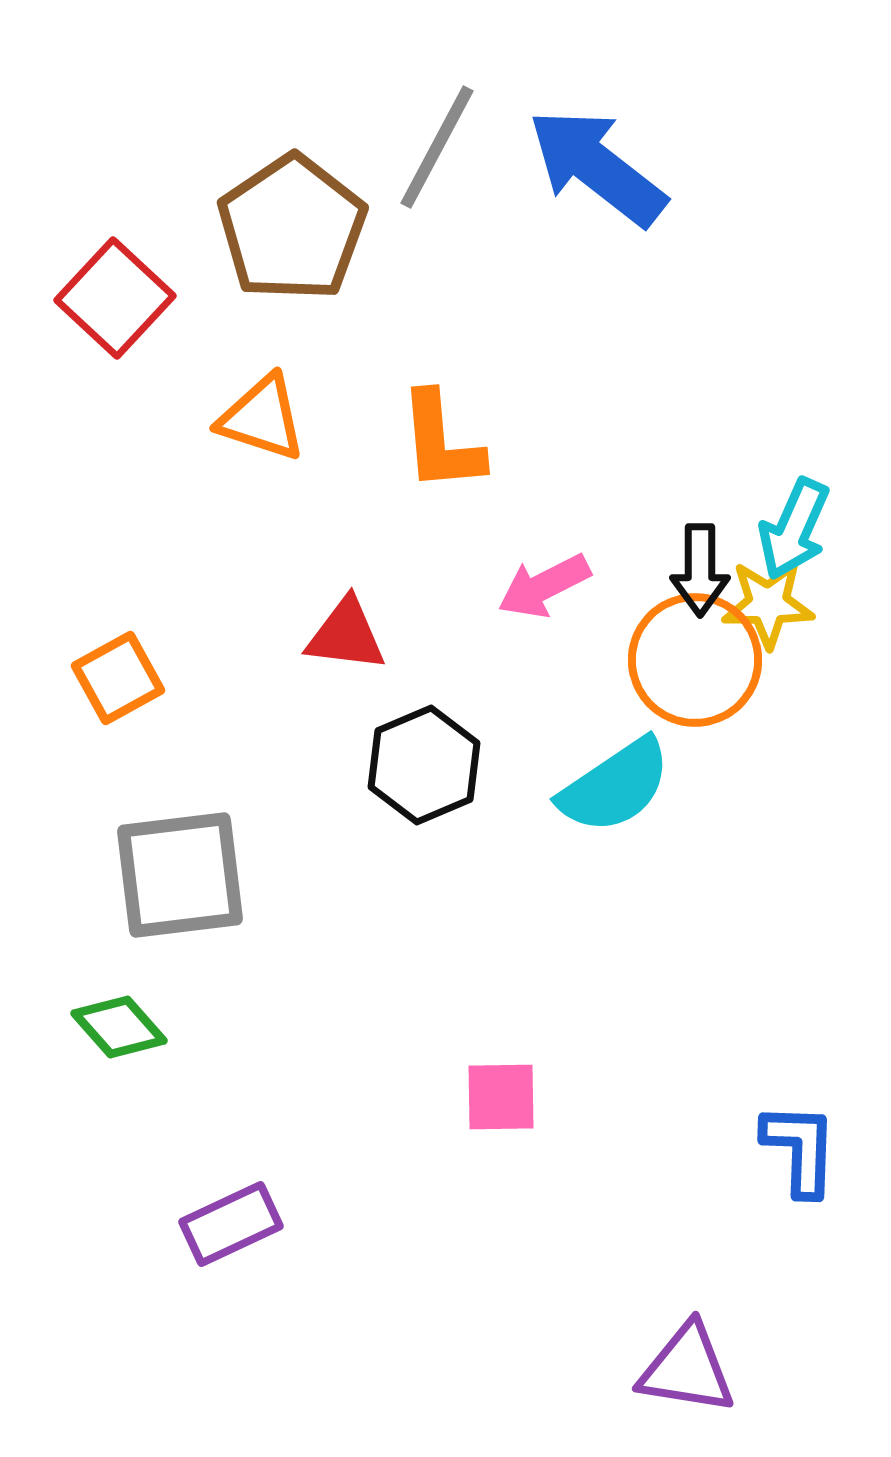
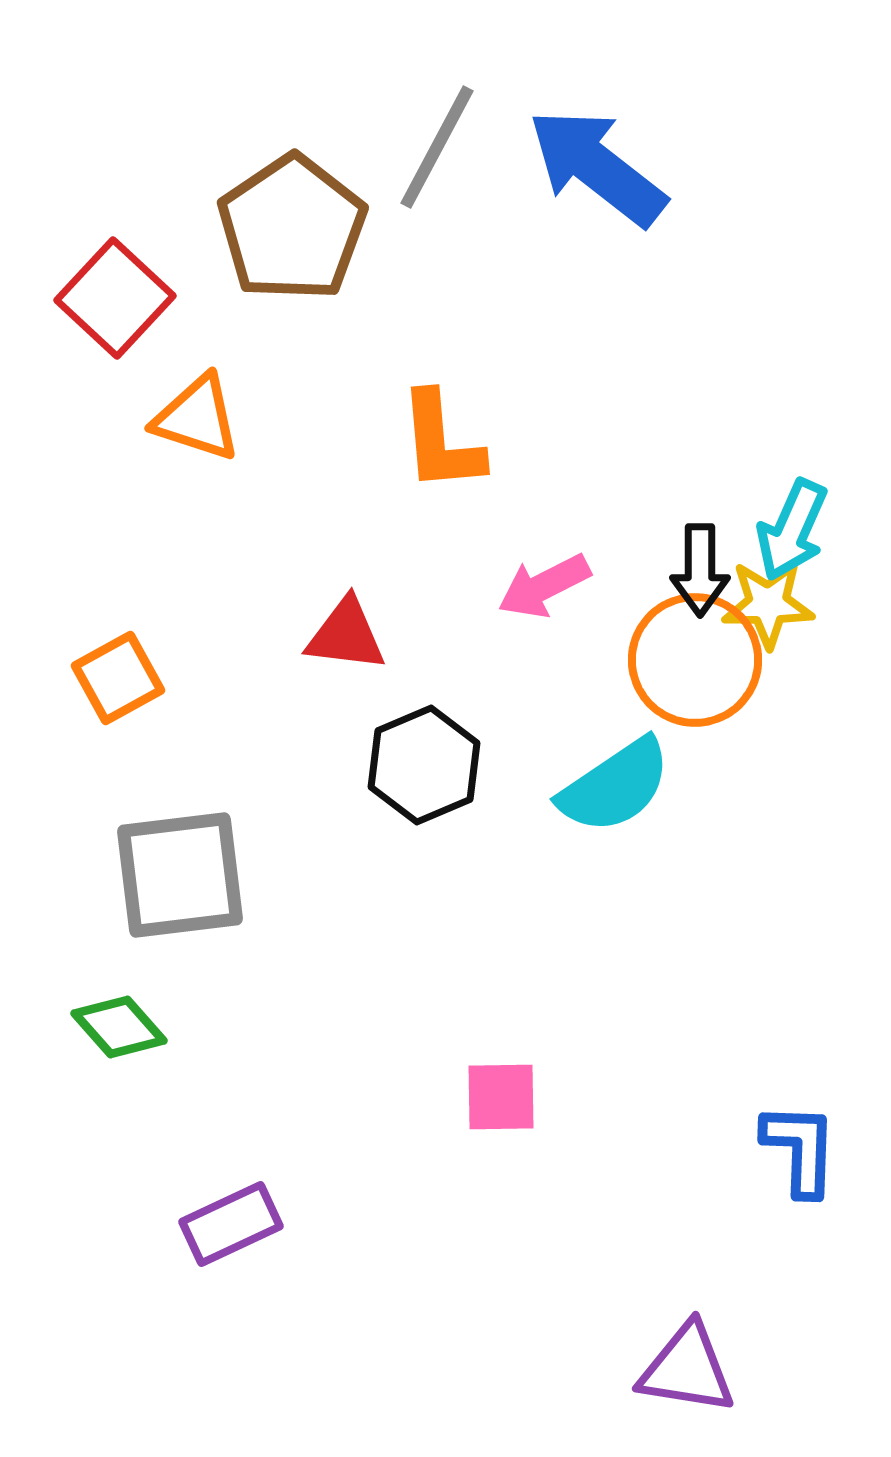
orange triangle: moved 65 px left
cyan arrow: moved 2 px left, 1 px down
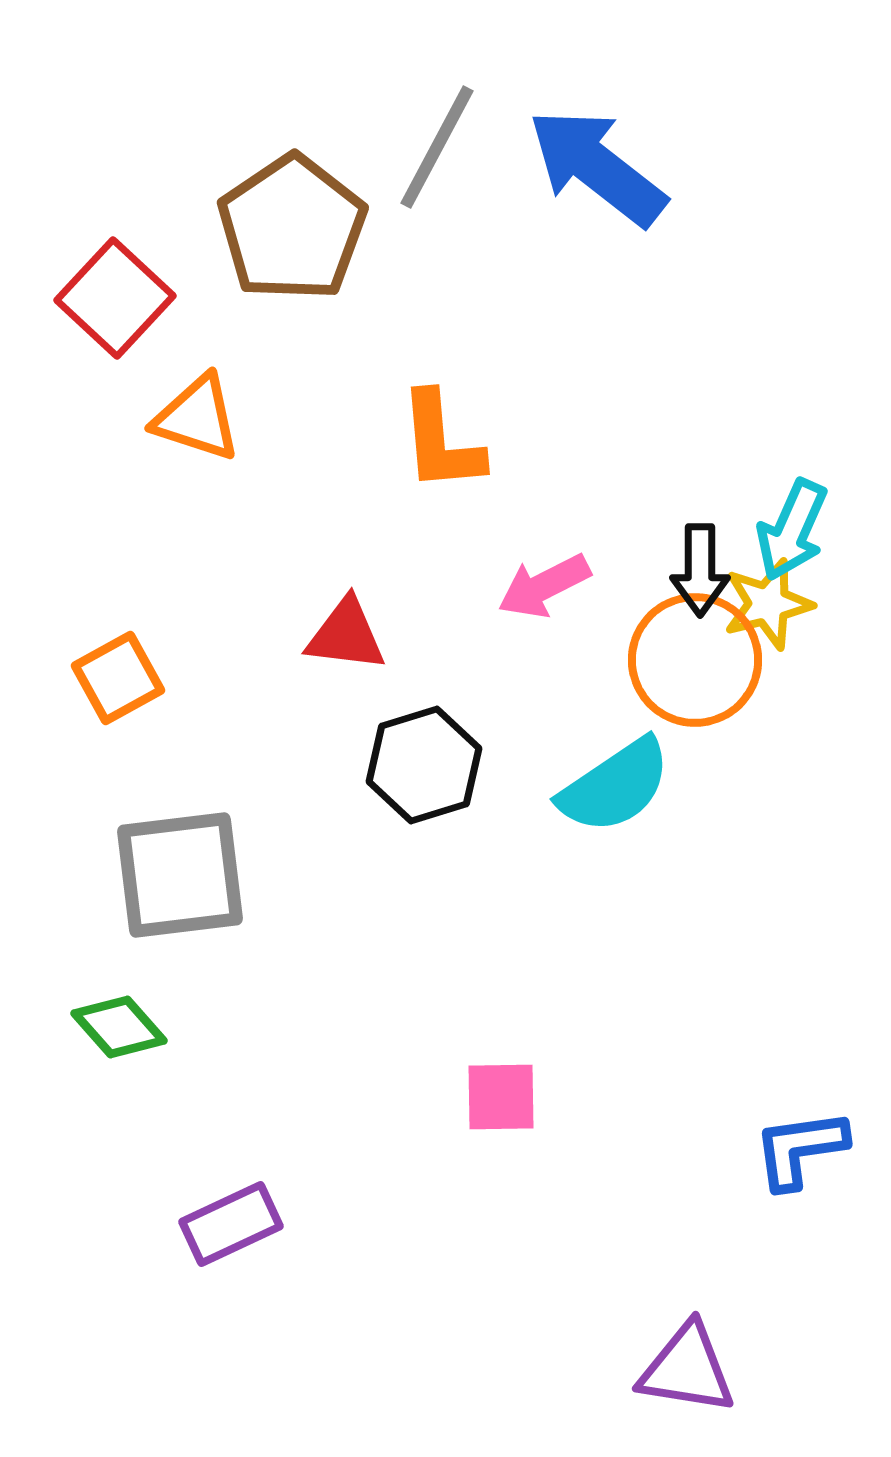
yellow star: rotated 14 degrees counterclockwise
black hexagon: rotated 6 degrees clockwise
blue L-shape: rotated 100 degrees counterclockwise
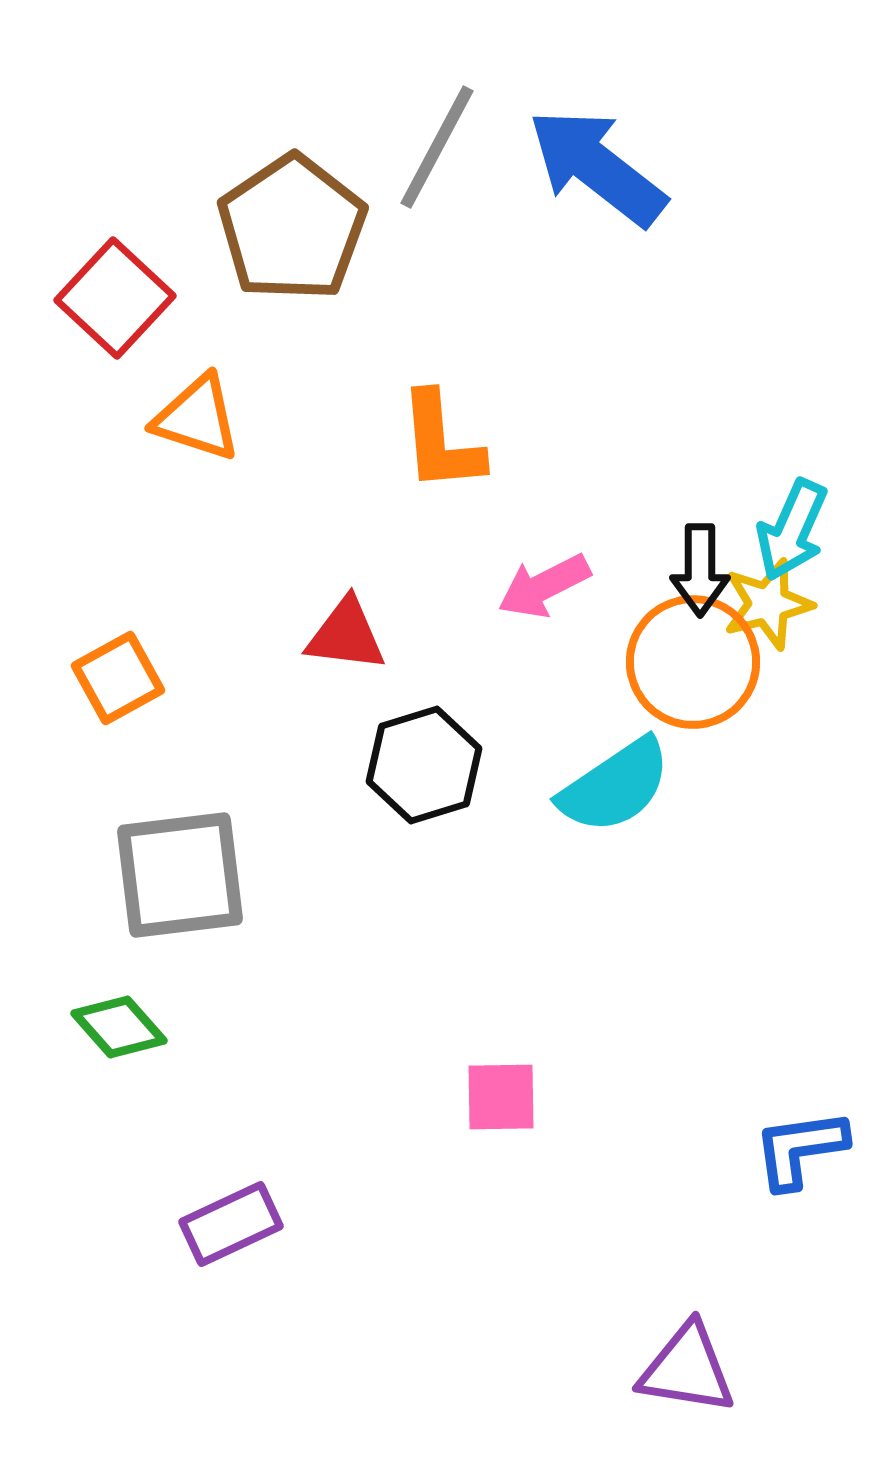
orange circle: moved 2 px left, 2 px down
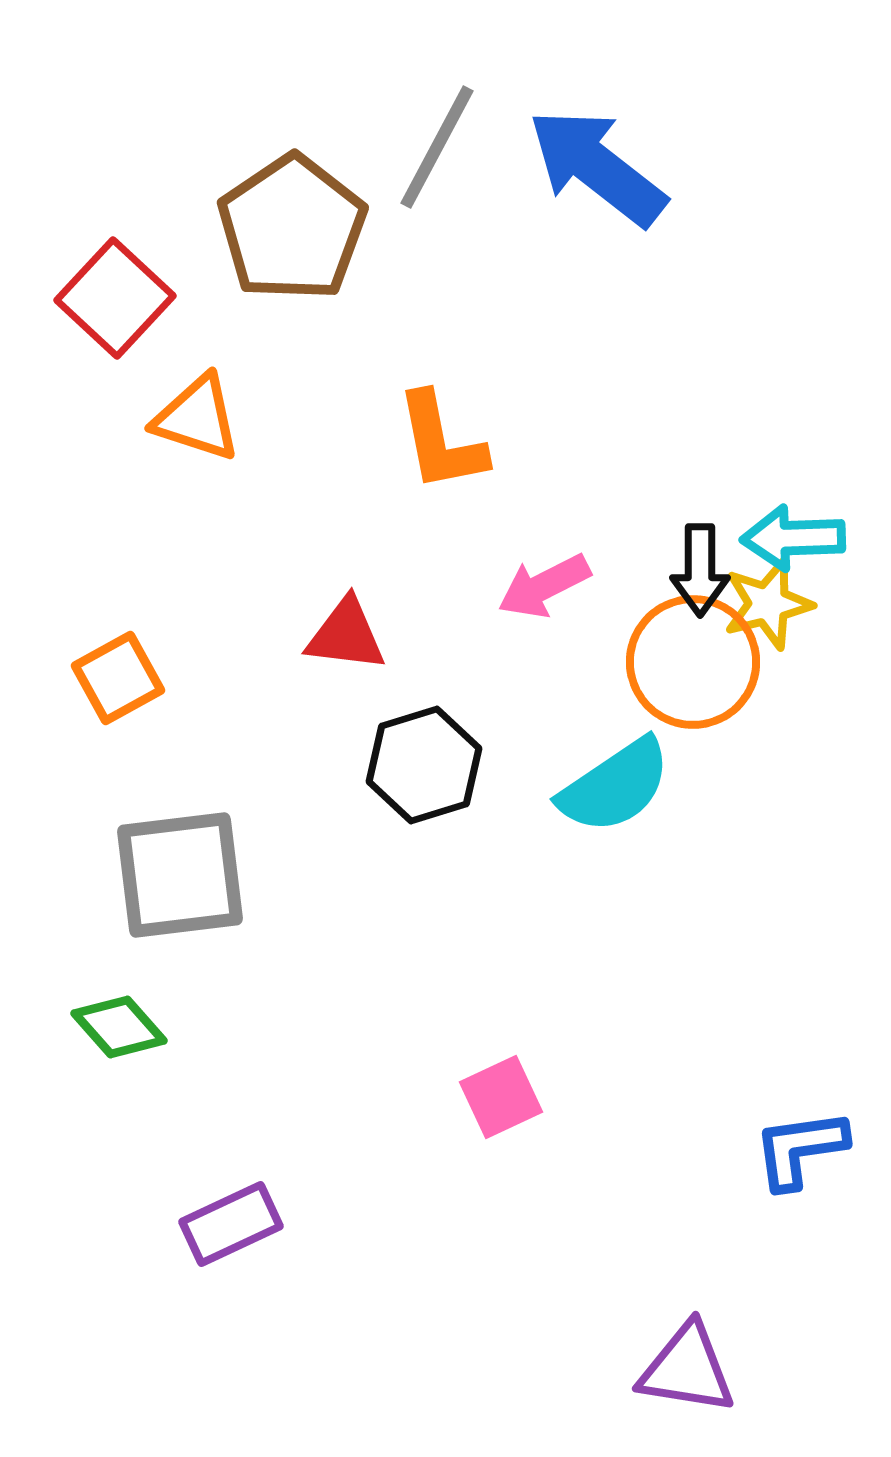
orange L-shape: rotated 6 degrees counterclockwise
cyan arrow: moved 1 px right, 8 px down; rotated 64 degrees clockwise
pink square: rotated 24 degrees counterclockwise
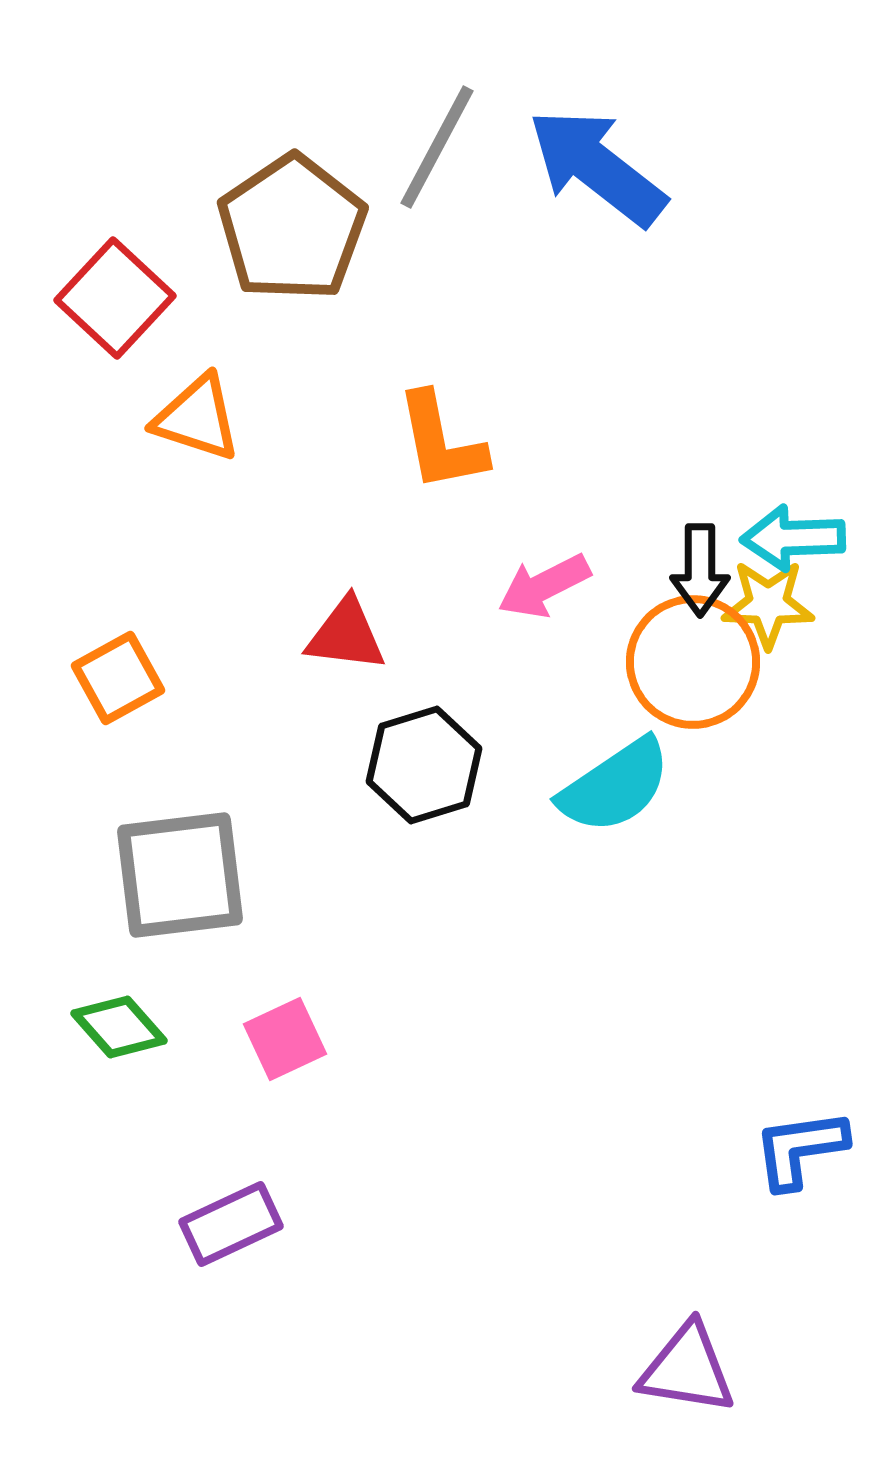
yellow star: rotated 16 degrees clockwise
pink square: moved 216 px left, 58 px up
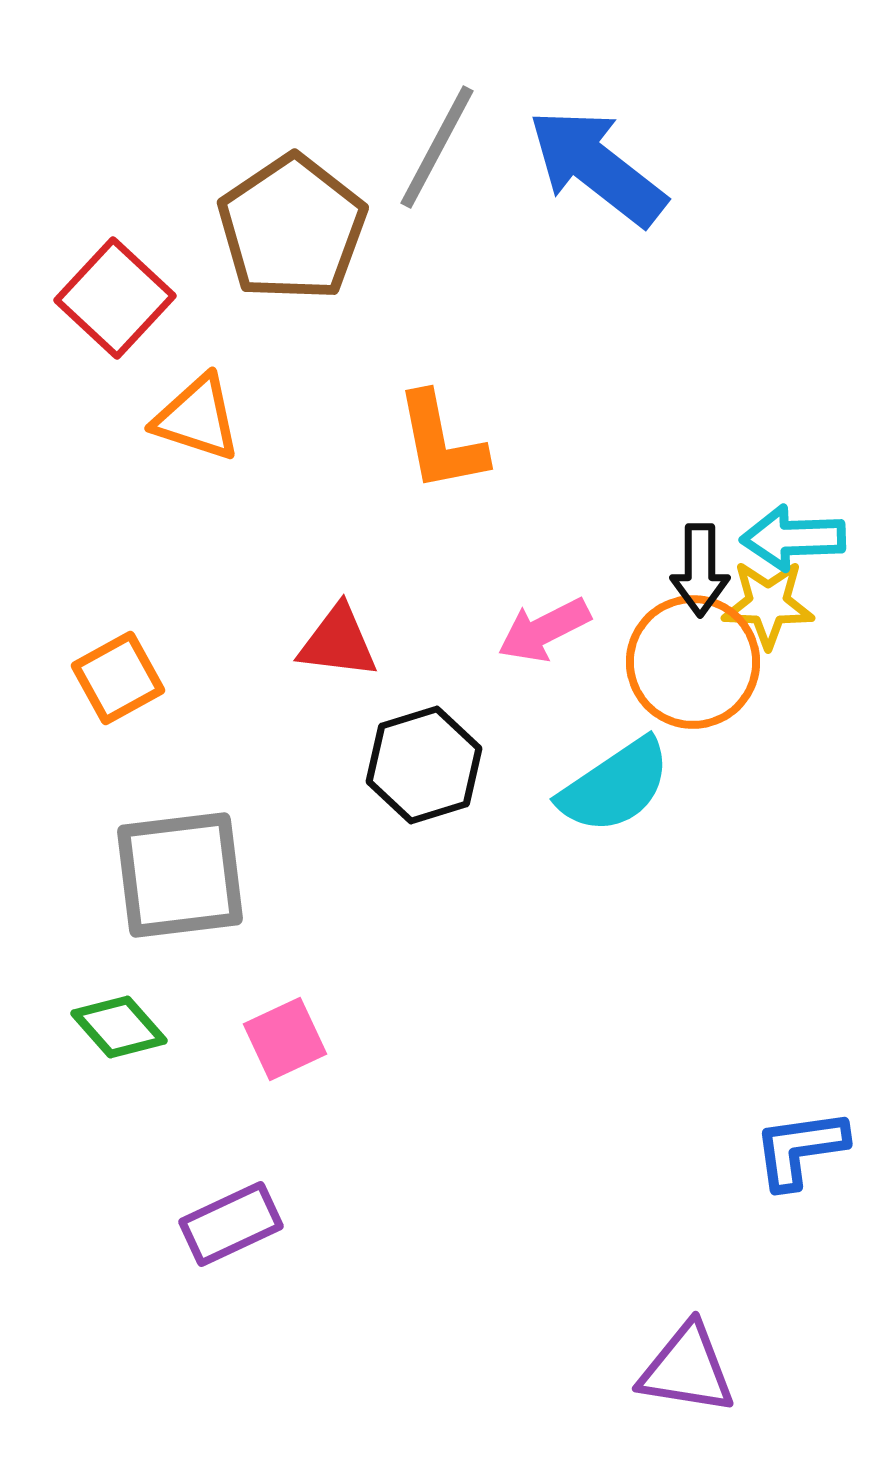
pink arrow: moved 44 px down
red triangle: moved 8 px left, 7 px down
